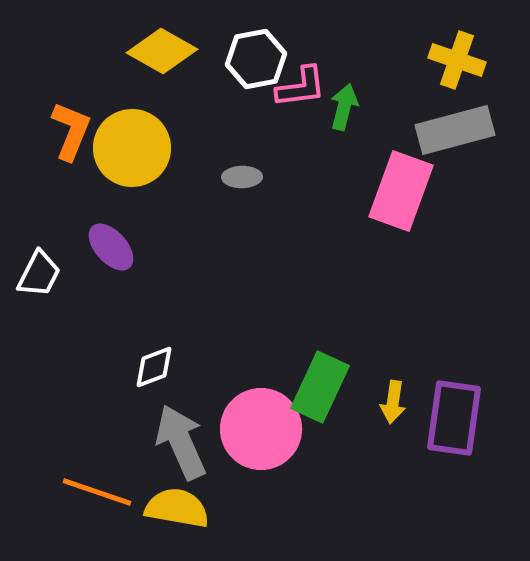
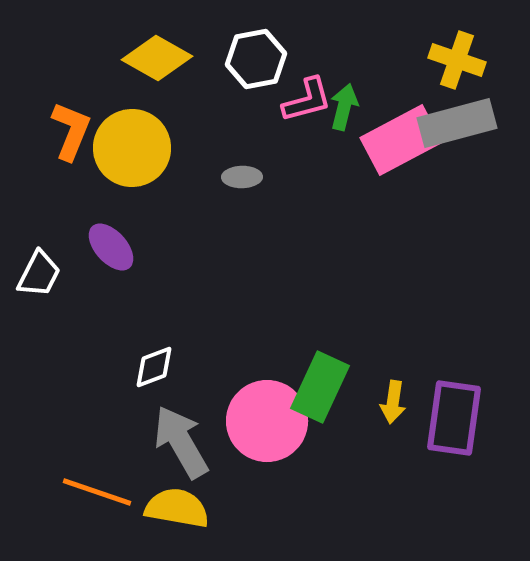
yellow diamond: moved 5 px left, 7 px down
pink L-shape: moved 6 px right, 13 px down; rotated 8 degrees counterclockwise
gray rectangle: moved 2 px right, 7 px up
pink rectangle: moved 51 px up; rotated 42 degrees clockwise
pink circle: moved 6 px right, 8 px up
gray arrow: rotated 6 degrees counterclockwise
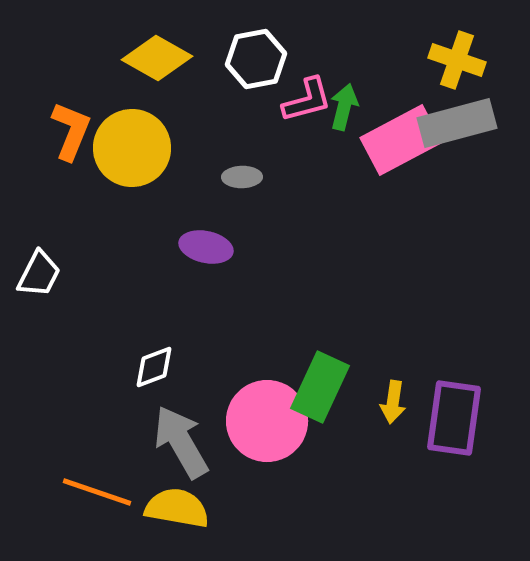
purple ellipse: moved 95 px right; rotated 36 degrees counterclockwise
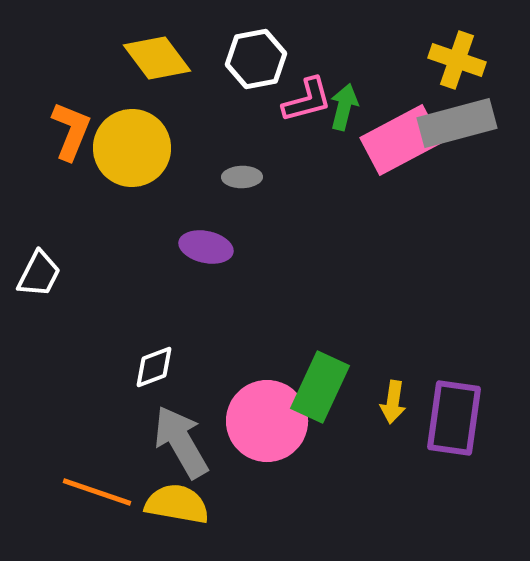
yellow diamond: rotated 24 degrees clockwise
yellow semicircle: moved 4 px up
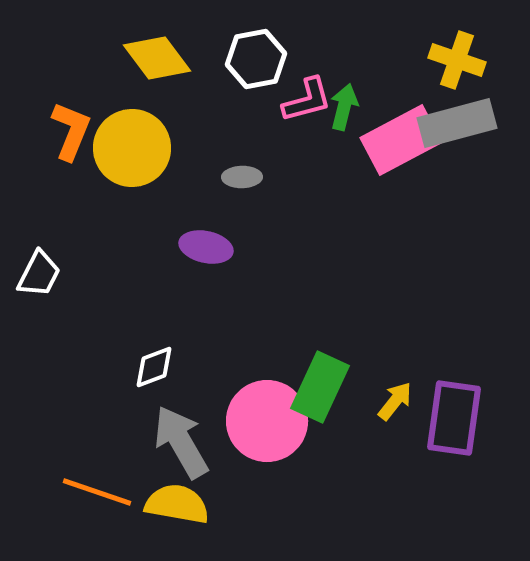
yellow arrow: moved 2 px right, 1 px up; rotated 150 degrees counterclockwise
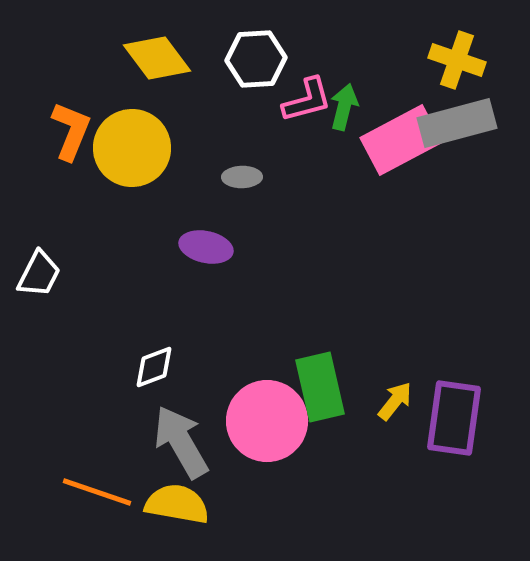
white hexagon: rotated 8 degrees clockwise
green rectangle: rotated 38 degrees counterclockwise
